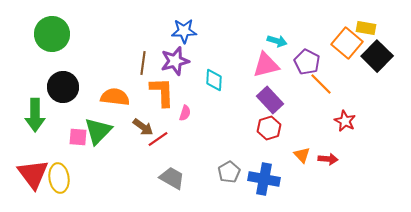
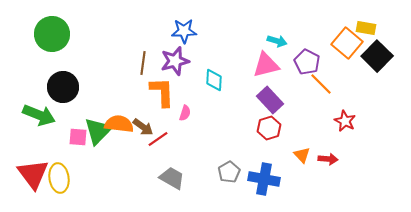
orange semicircle: moved 4 px right, 27 px down
green arrow: moved 4 px right; rotated 68 degrees counterclockwise
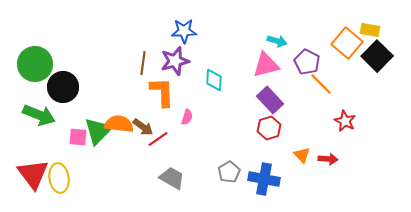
yellow rectangle: moved 4 px right, 2 px down
green circle: moved 17 px left, 30 px down
pink semicircle: moved 2 px right, 4 px down
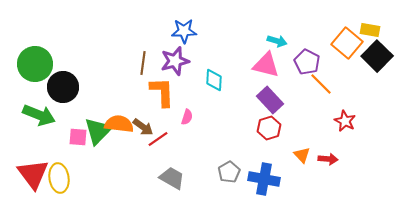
pink triangle: rotated 28 degrees clockwise
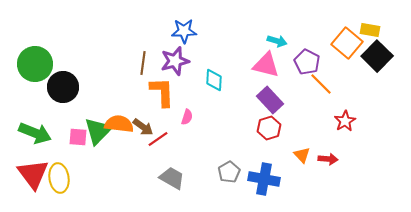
green arrow: moved 4 px left, 18 px down
red star: rotated 15 degrees clockwise
